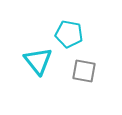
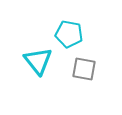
gray square: moved 2 px up
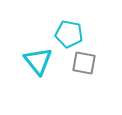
gray square: moved 6 px up
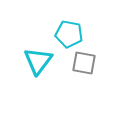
cyan triangle: rotated 16 degrees clockwise
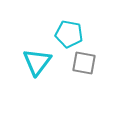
cyan triangle: moved 1 px left, 1 px down
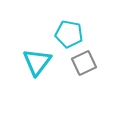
gray square: rotated 35 degrees counterclockwise
